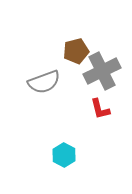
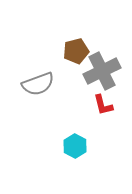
gray semicircle: moved 6 px left, 2 px down
red L-shape: moved 3 px right, 4 px up
cyan hexagon: moved 11 px right, 9 px up
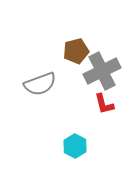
gray semicircle: moved 2 px right
red L-shape: moved 1 px right, 1 px up
